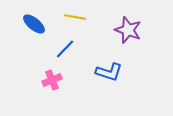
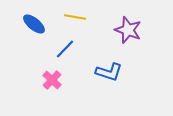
pink cross: rotated 24 degrees counterclockwise
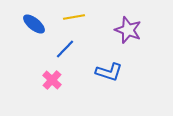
yellow line: moved 1 px left; rotated 20 degrees counterclockwise
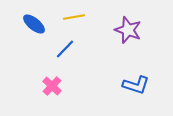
blue L-shape: moved 27 px right, 13 px down
pink cross: moved 6 px down
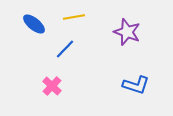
purple star: moved 1 px left, 2 px down
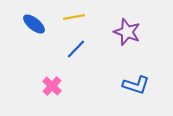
blue line: moved 11 px right
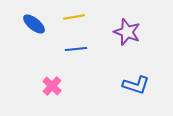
blue line: rotated 40 degrees clockwise
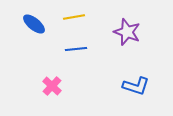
blue L-shape: moved 1 px down
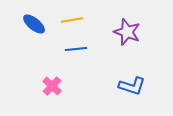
yellow line: moved 2 px left, 3 px down
blue L-shape: moved 4 px left
